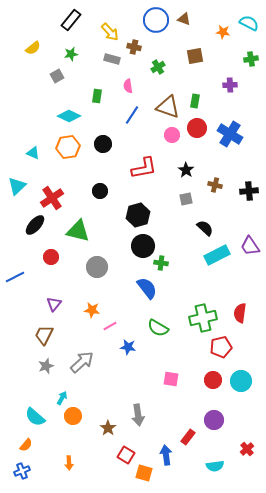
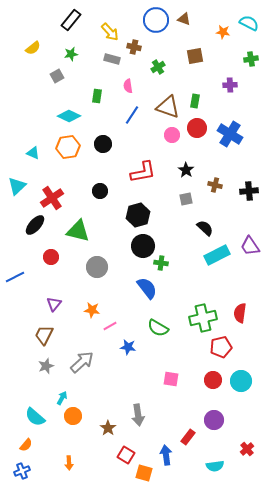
red L-shape at (144, 168): moved 1 px left, 4 px down
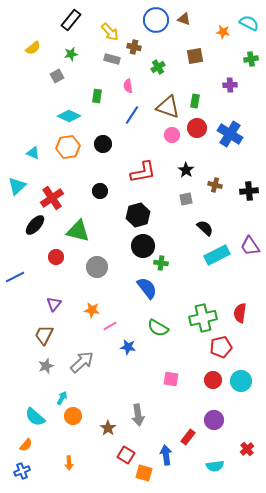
red circle at (51, 257): moved 5 px right
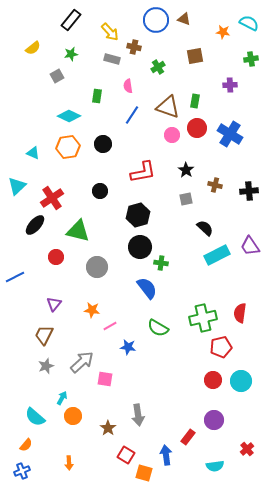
black circle at (143, 246): moved 3 px left, 1 px down
pink square at (171, 379): moved 66 px left
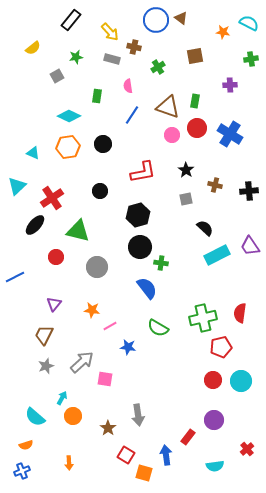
brown triangle at (184, 19): moved 3 px left, 1 px up; rotated 16 degrees clockwise
green star at (71, 54): moved 5 px right, 3 px down
orange semicircle at (26, 445): rotated 32 degrees clockwise
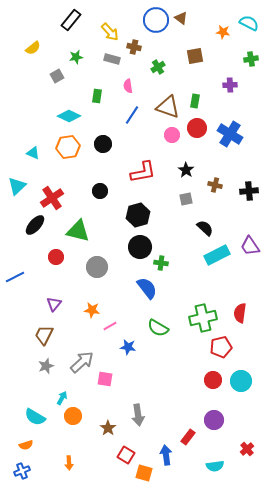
cyan semicircle at (35, 417): rotated 10 degrees counterclockwise
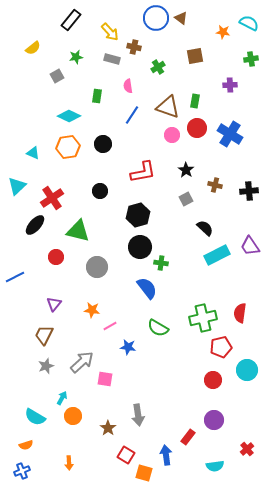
blue circle at (156, 20): moved 2 px up
gray square at (186, 199): rotated 16 degrees counterclockwise
cyan circle at (241, 381): moved 6 px right, 11 px up
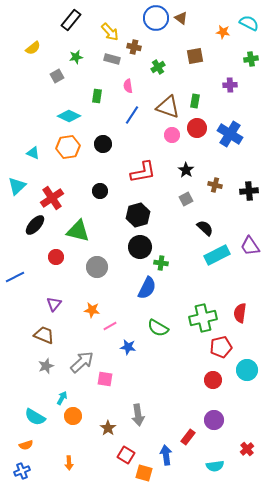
blue semicircle at (147, 288): rotated 65 degrees clockwise
brown trapezoid at (44, 335): rotated 85 degrees clockwise
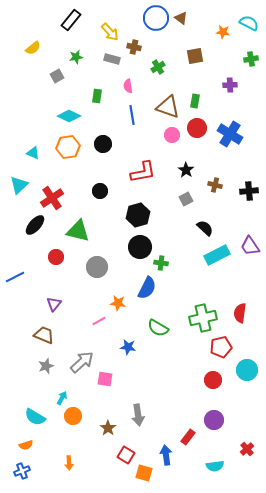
blue line at (132, 115): rotated 42 degrees counterclockwise
cyan triangle at (17, 186): moved 2 px right, 1 px up
orange star at (92, 310): moved 26 px right, 7 px up
pink line at (110, 326): moved 11 px left, 5 px up
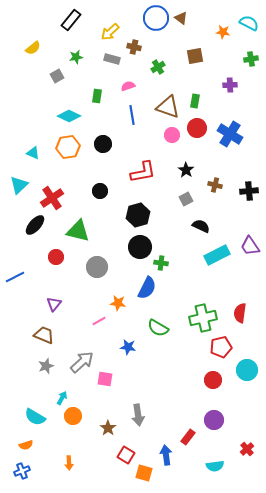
yellow arrow at (110, 32): rotated 90 degrees clockwise
pink semicircle at (128, 86): rotated 80 degrees clockwise
black semicircle at (205, 228): moved 4 px left, 2 px up; rotated 18 degrees counterclockwise
